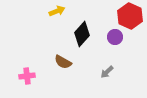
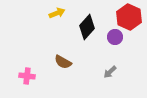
yellow arrow: moved 2 px down
red hexagon: moved 1 px left, 1 px down
black diamond: moved 5 px right, 7 px up
gray arrow: moved 3 px right
pink cross: rotated 14 degrees clockwise
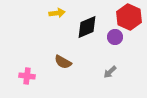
yellow arrow: rotated 14 degrees clockwise
black diamond: rotated 25 degrees clockwise
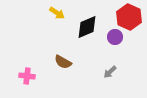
yellow arrow: rotated 42 degrees clockwise
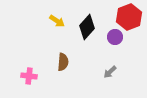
yellow arrow: moved 8 px down
red hexagon: rotated 15 degrees clockwise
black diamond: rotated 25 degrees counterclockwise
brown semicircle: rotated 114 degrees counterclockwise
pink cross: moved 2 px right
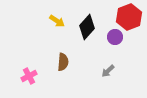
gray arrow: moved 2 px left, 1 px up
pink cross: rotated 35 degrees counterclockwise
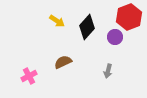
brown semicircle: rotated 120 degrees counterclockwise
gray arrow: rotated 32 degrees counterclockwise
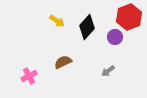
gray arrow: rotated 40 degrees clockwise
